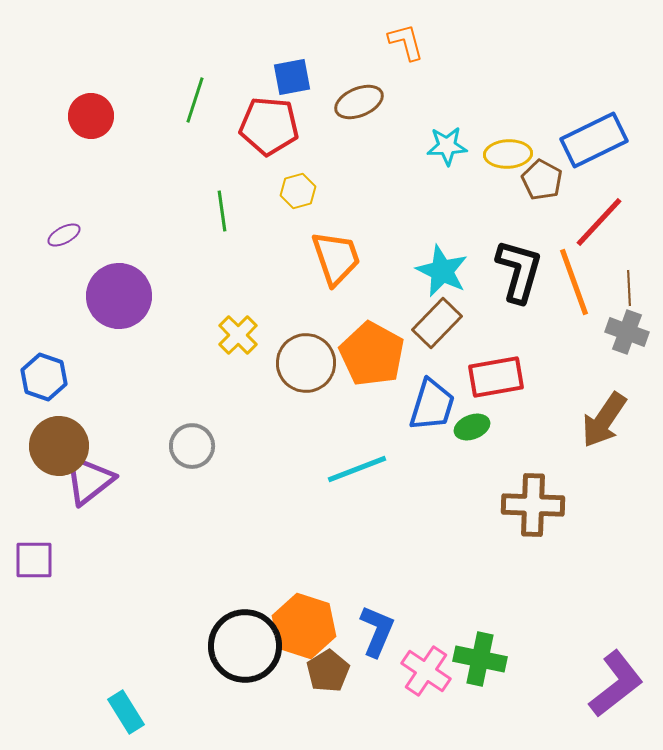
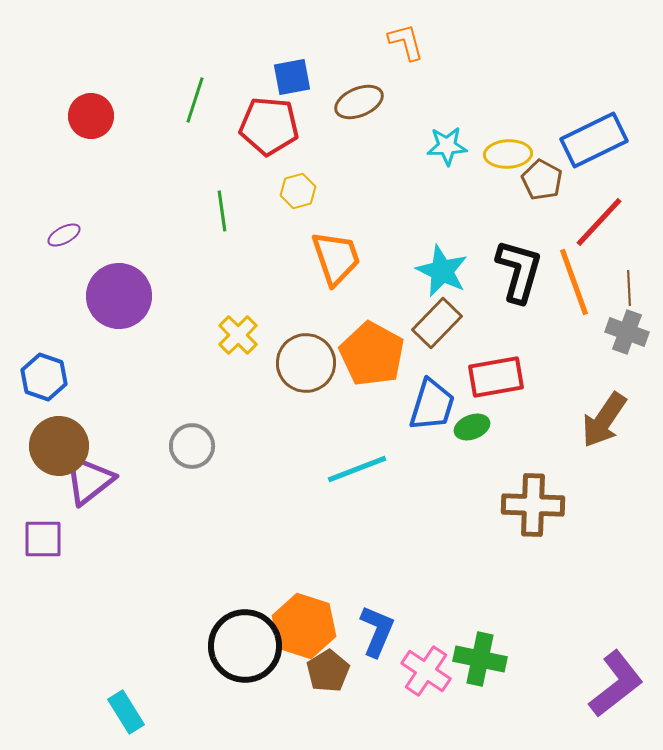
purple square at (34, 560): moved 9 px right, 21 px up
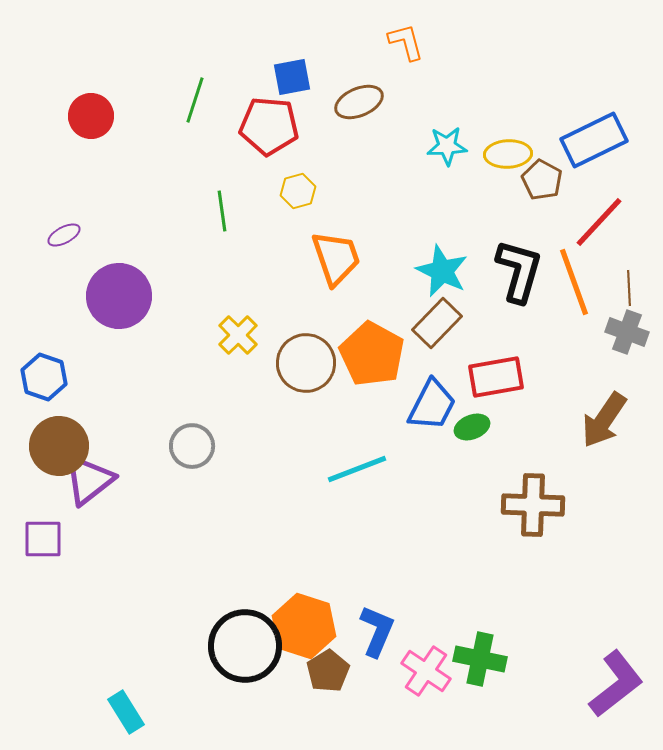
blue trapezoid at (432, 405): rotated 10 degrees clockwise
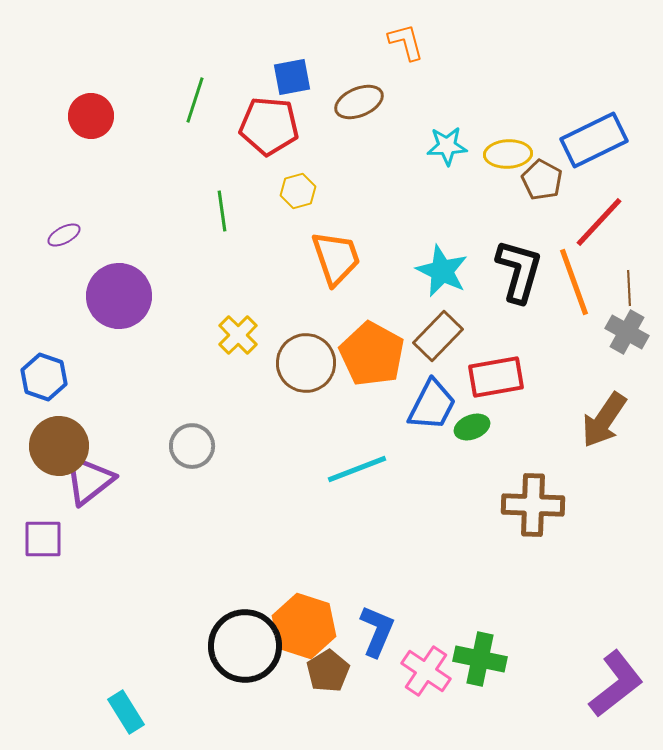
brown rectangle at (437, 323): moved 1 px right, 13 px down
gray cross at (627, 332): rotated 9 degrees clockwise
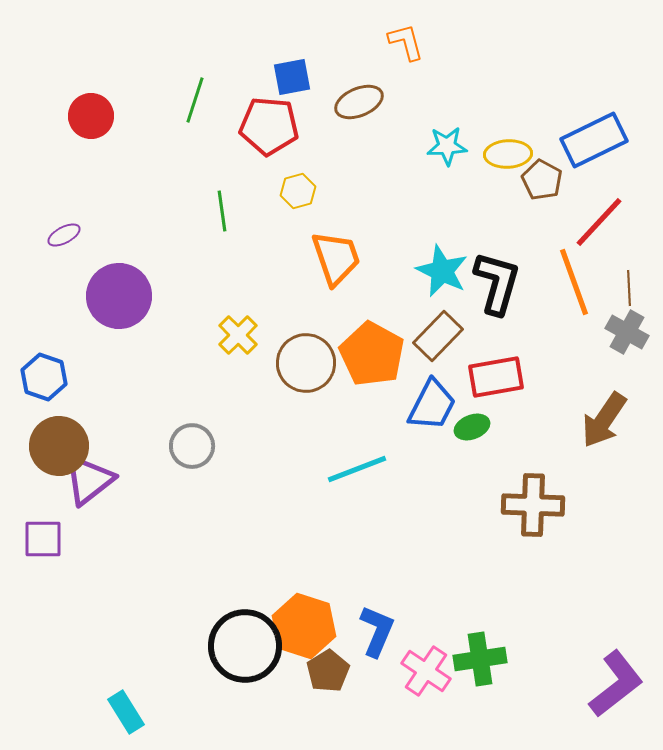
black L-shape at (519, 271): moved 22 px left, 12 px down
green cross at (480, 659): rotated 21 degrees counterclockwise
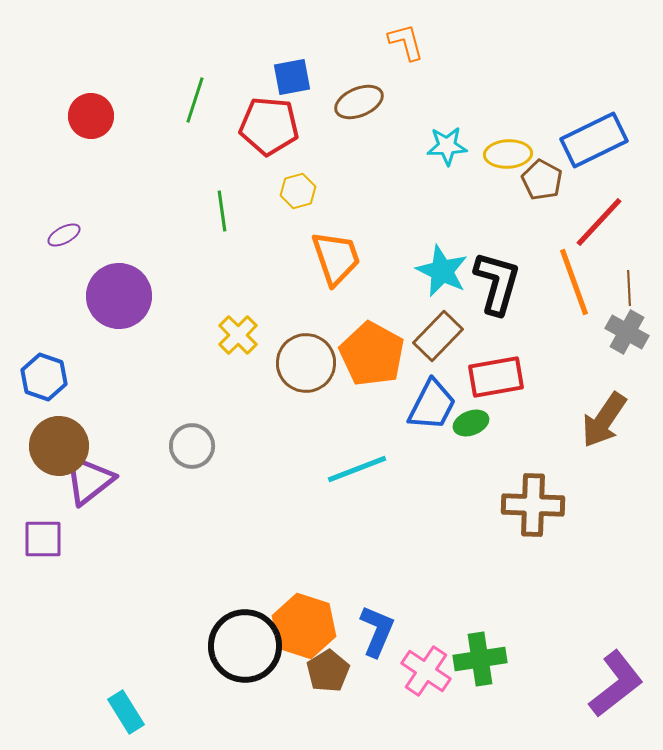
green ellipse at (472, 427): moved 1 px left, 4 px up
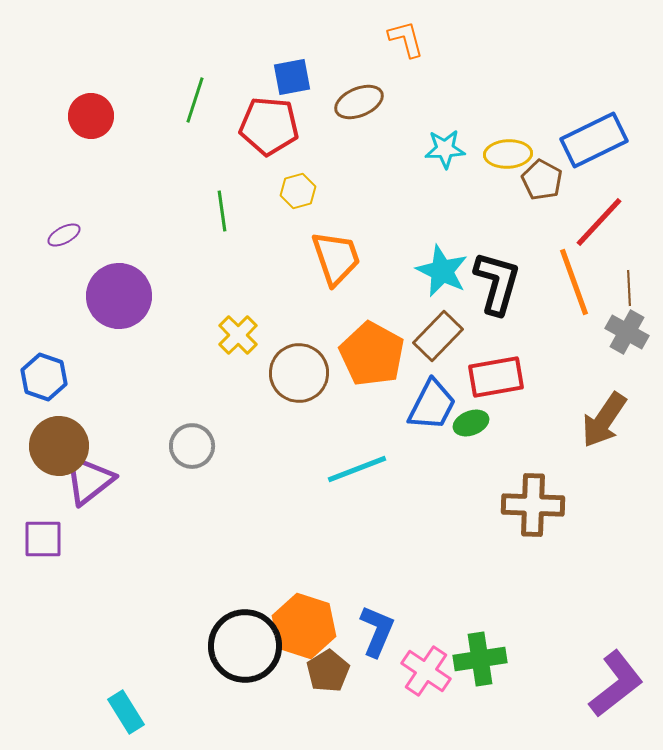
orange L-shape at (406, 42): moved 3 px up
cyan star at (447, 146): moved 2 px left, 3 px down
brown circle at (306, 363): moved 7 px left, 10 px down
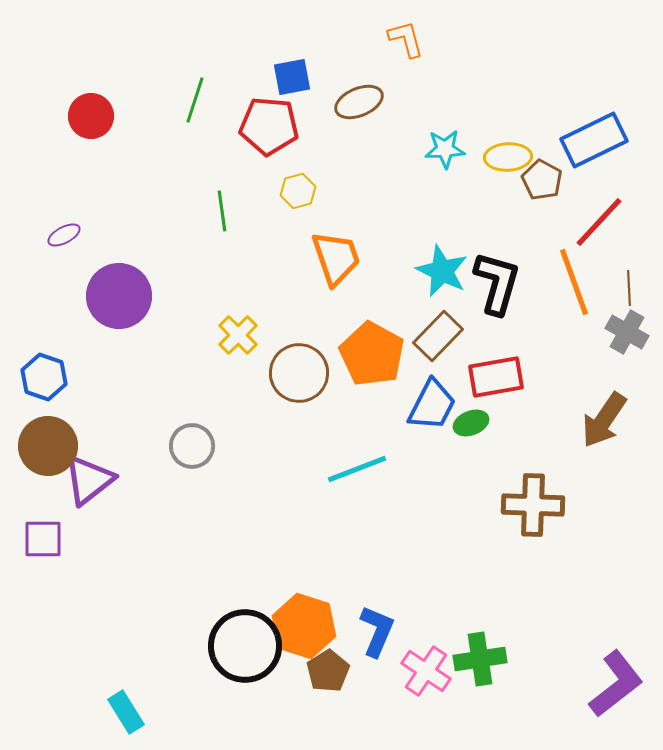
yellow ellipse at (508, 154): moved 3 px down
brown circle at (59, 446): moved 11 px left
